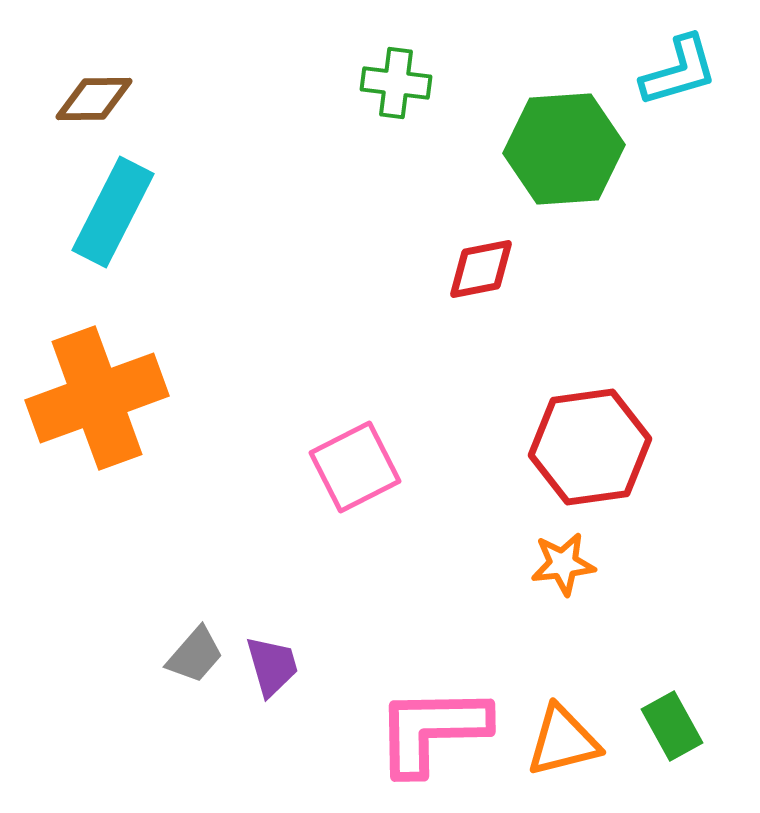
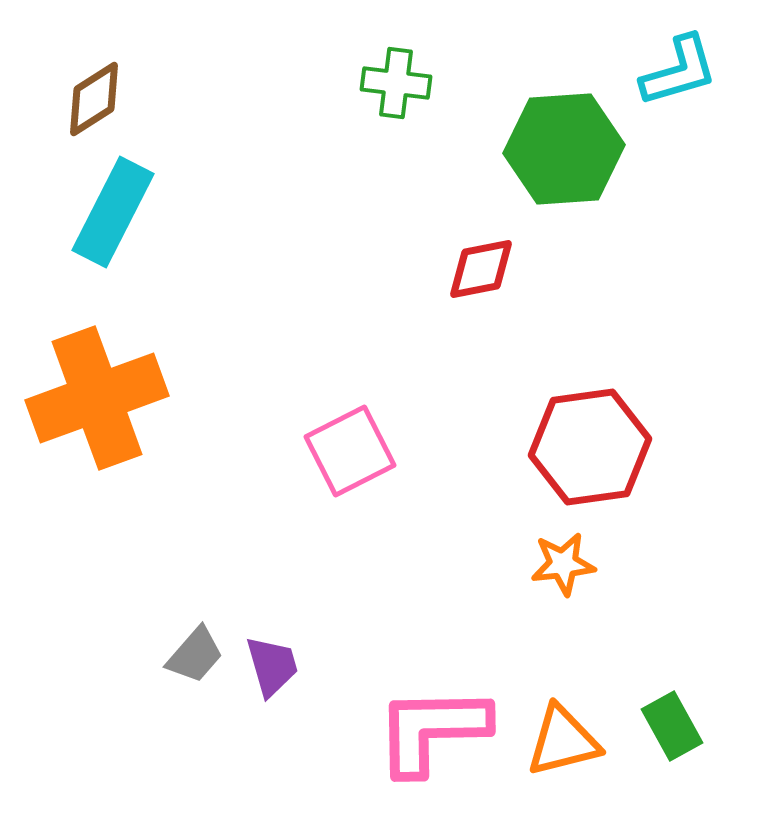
brown diamond: rotated 32 degrees counterclockwise
pink square: moved 5 px left, 16 px up
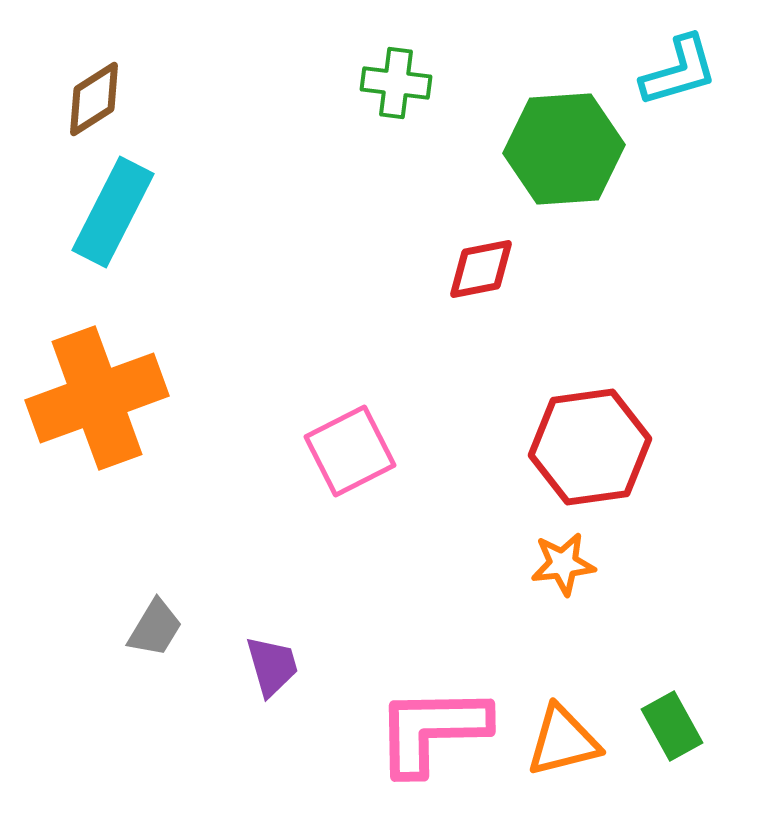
gray trapezoid: moved 40 px left, 27 px up; rotated 10 degrees counterclockwise
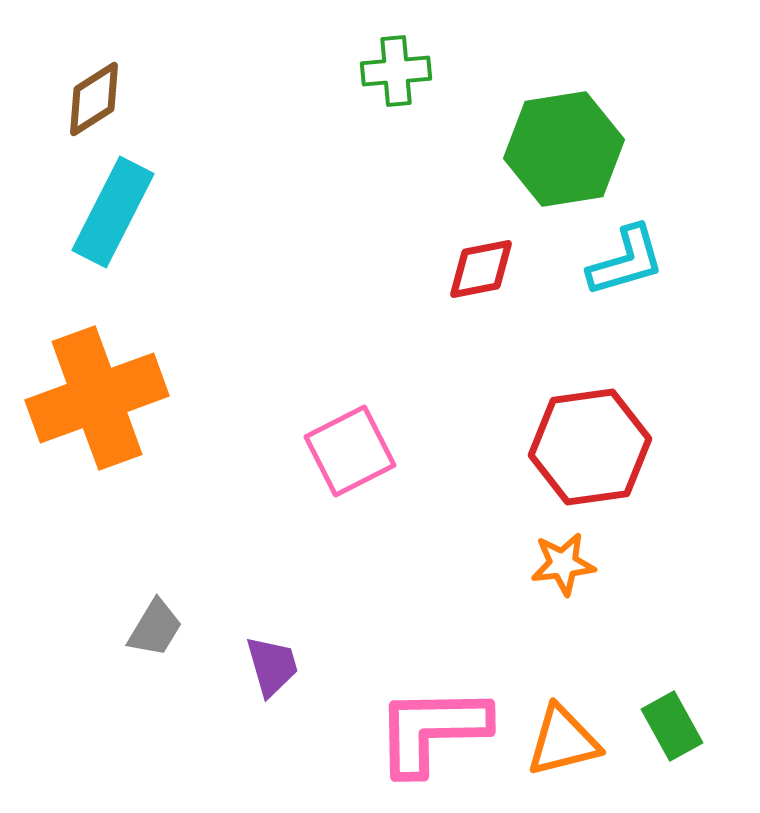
cyan L-shape: moved 53 px left, 190 px down
green cross: moved 12 px up; rotated 12 degrees counterclockwise
green hexagon: rotated 5 degrees counterclockwise
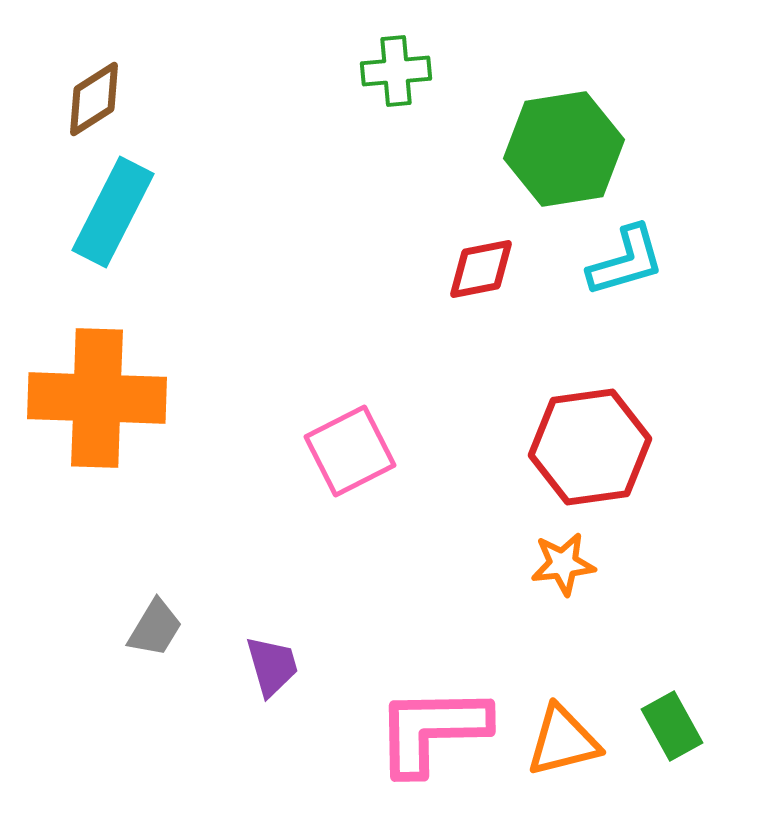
orange cross: rotated 22 degrees clockwise
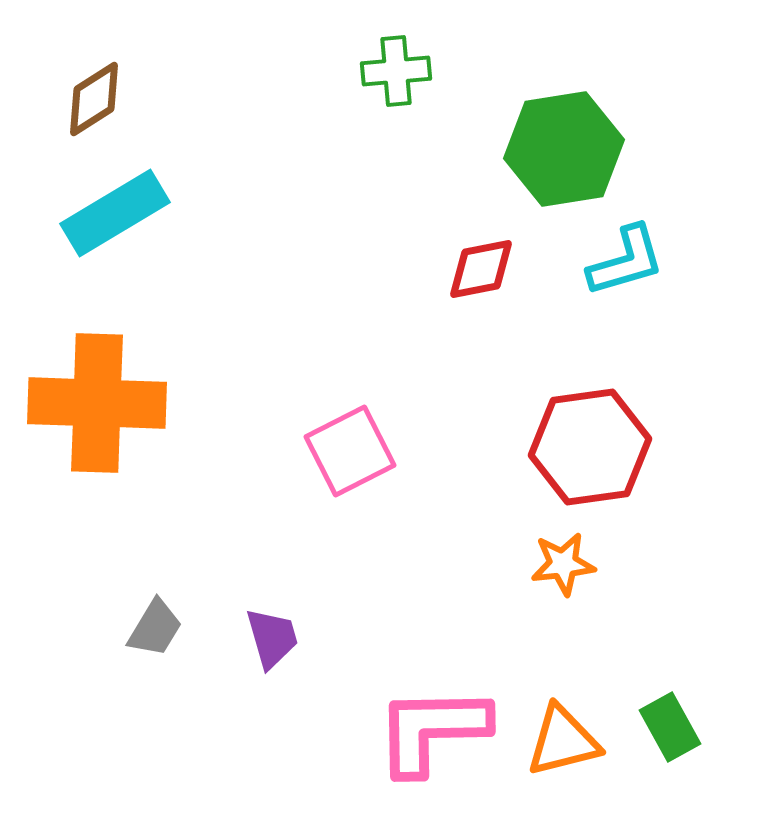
cyan rectangle: moved 2 px right, 1 px down; rotated 32 degrees clockwise
orange cross: moved 5 px down
purple trapezoid: moved 28 px up
green rectangle: moved 2 px left, 1 px down
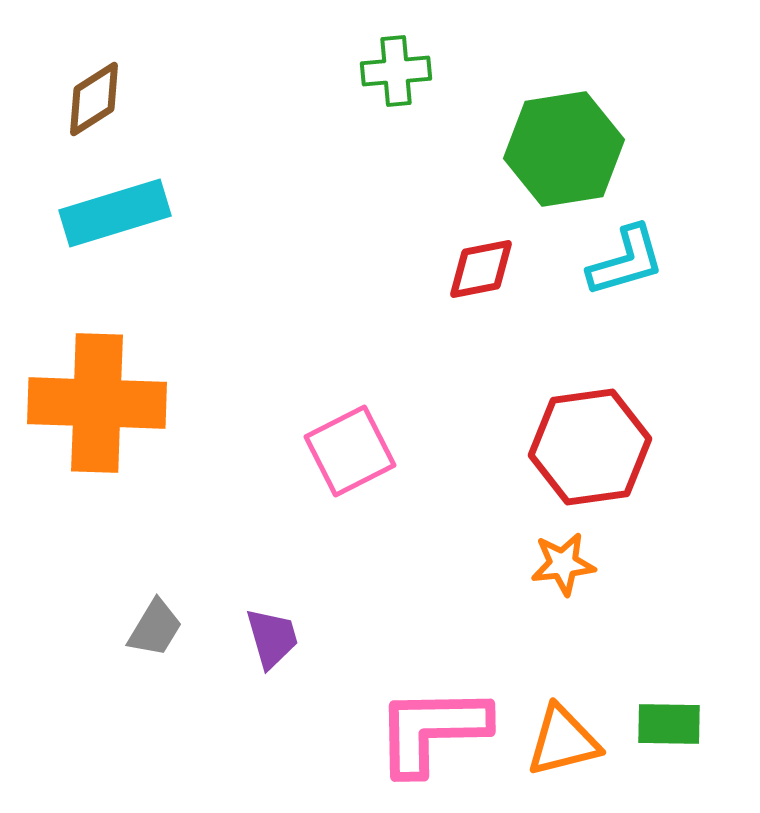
cyan rectangle: rotated 14 degrees clockwise
green rectangle: moved 1 px left, 3 px up; rotated 60 degrees counterclockwise
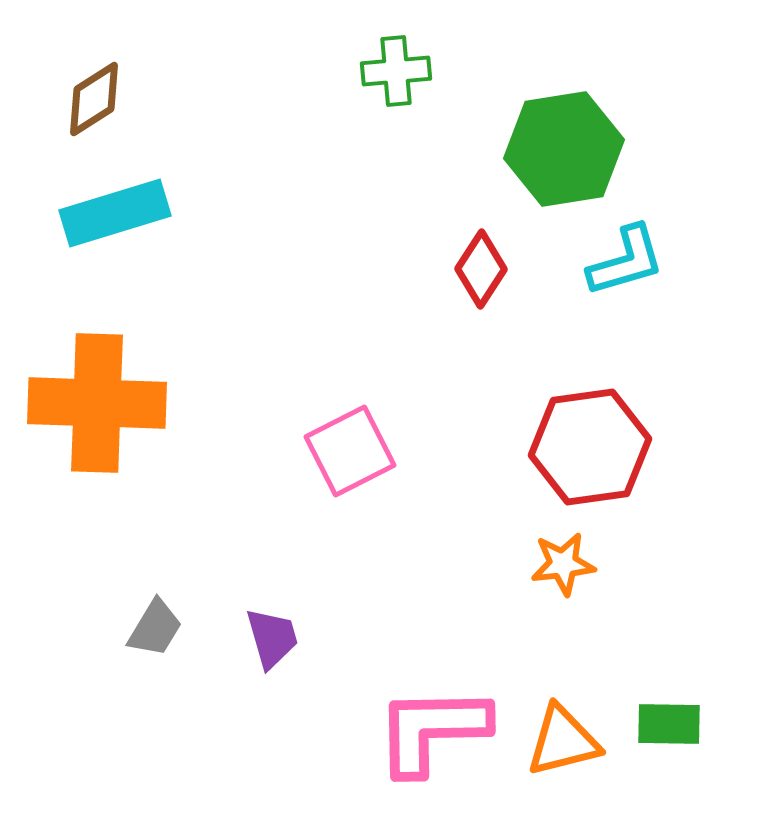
red diamond: rotated 46 degrees counterclockwise
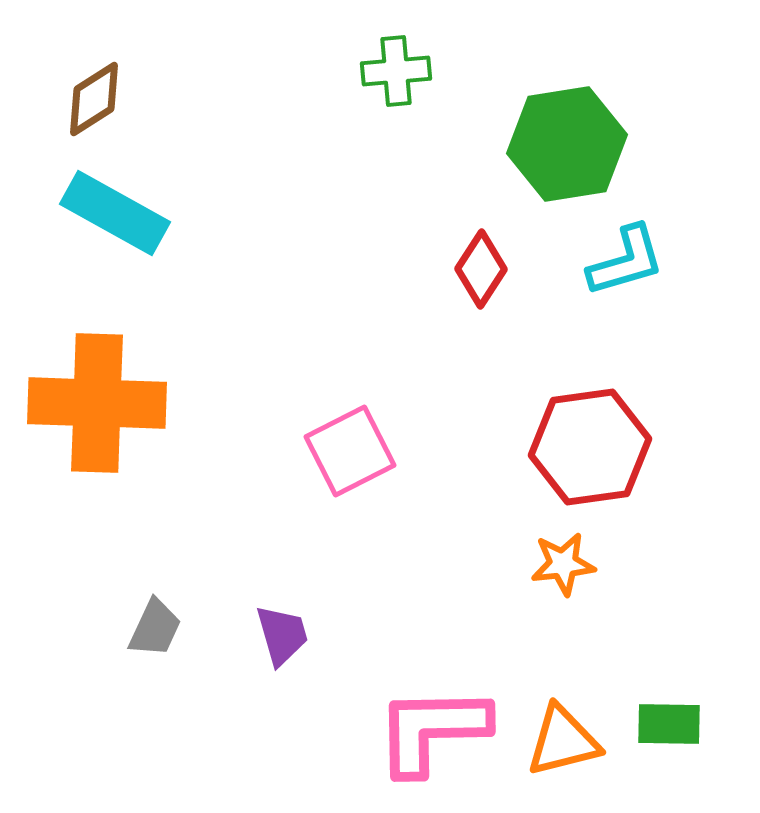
green hexagon: moved 3 px right, 5 px up
cyan rectangle: rotated 46 degrees clockwise
gray trapezoid: rotated 6 degrees counterclockwise
purple trapezoid: moved 10 px right, 3 px up
